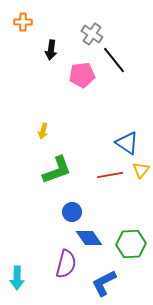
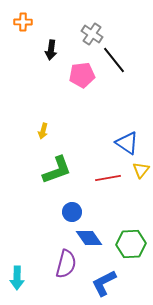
red line: moved 2 px left, 3 px down
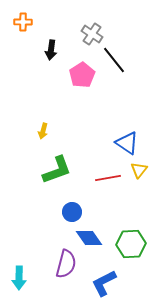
pink pentagon: rotated 25 degrees counterclockwise
yellow triangle: moved 2 px left
cyan arrow: moved 2 px right
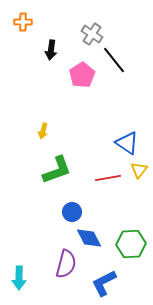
blue diamond: rotated 8 degrees clockwise
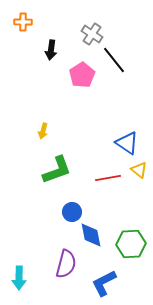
yellow triangle: rotated 30 degrees counterclockwise
blue diamond: moved 2 px right, 3 px up; rotated 16 degrees clockwise
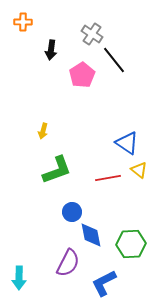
purple semicircle: moved 2 px right, 1 px up; rotated 12 degrees clockwise
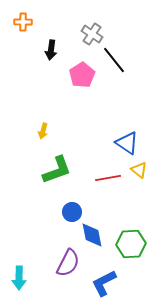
blue diamond: moved 1 px right
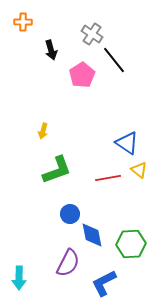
black arrow: rotated 24 degrees counterclockwise
blue circle: moved 2 px left, 2 px down
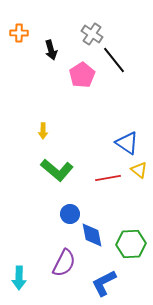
orange cross: moved 4 px left, 11 px down
yellow arrow: rotated 14 degrees counterclockwise
green L-shape: rotated 60 degrees clockwise
purple semicircle: moved 4 px left
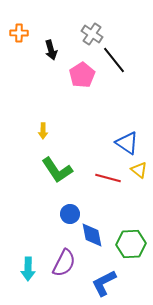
green L-shape: rotated 16 degrees clockwise
red line: rotated 25 degrees clockwise
cyan arrow: moved 9 px right, 9 px up
